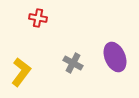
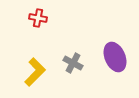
yellow L-shape: moved 14 px right; rotated 8 degrees clockwise
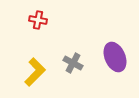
red cross: moved 2 px down
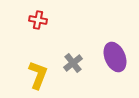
gray cross: rotated 24 degrees clockwise
yellow L-shape: moved 3 px right, 3 px down; rotated 24 degrees counterclockwise
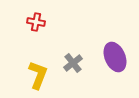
red cross: moved 2 px left, 2 px down
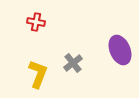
purple ellipse: moved 5 px right, 7 px up
yellow L-shape: moved 1 px up
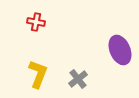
gray cross: moved 5 px right, 16 px down
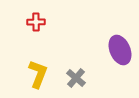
red cross: rotated 12 degrees counterclockwise
gray cross: moved 2 px left, 1 px up; rotated 12 degrees counterclockwise
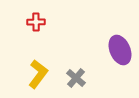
yellow L-shape: rotated 16 degrees clockwise
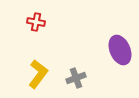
red cross: rotated 12 degrees clockwise
gray cross: rotated 30 degrees clockwise
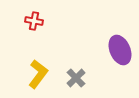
red cross: moved 2 px left, 1 px up
gray cross: rotated 24 degrees counterclockwise
